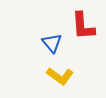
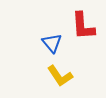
yellow L-shape: rotated 20 degrees clockwise
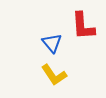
yellow L-shape: moved 6 px left, 1 px up
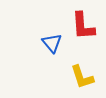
yellow L-shape: moved 28 px right, 2 px down; rotated 16 degrees clockwise
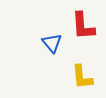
yellow L-shape: rotated 12 degrees clockwise
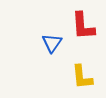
blue triangle: rotated 15 degrees clockwise
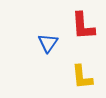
blue triangle: moved 4 px left
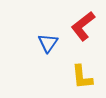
red L-shape: rotated 56 degrees clockwise
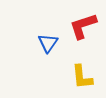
red L-shape: rotated 20 degrees clockwise
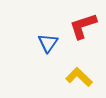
yellow L-shape: moved 3 px left; rotated 140 degrees clockwise
